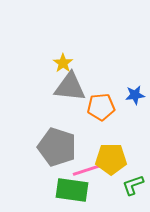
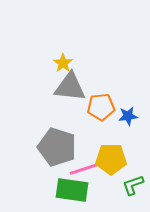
blue star: moved 7 px left, 21 px down
pink line: moved 3 px left, 1 px up
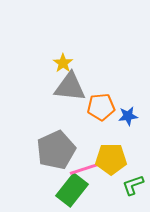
gray pentagon: moved 1 px left, 3 px down; rotated 30 degrees clockwise
green rectangle: rotated 60 degrees counterclockwise
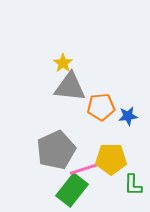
green L-shape: rotated 70 degrees counterclockwise
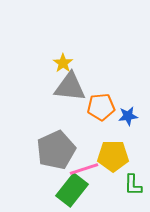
yellow pentagon: moved 2 px right, 3 px up
